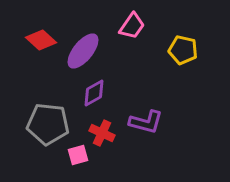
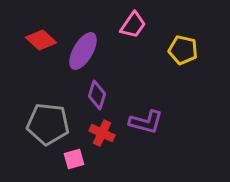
pink trapezoid: moved 1 px right, 1 px up
purple ellipse: rotated 9 degrees counterclockwise
purple diamond: moved 3 px right, 2 px down; rotated 44 degrees counterclockwise
pink square: moved 4 px left, 4 px down
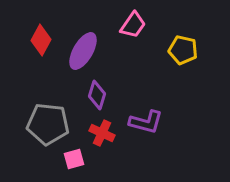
red diamond: rotated 76 degrees clockwise
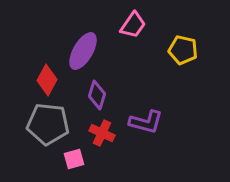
red diamond: moved 6 px right, 40 px down
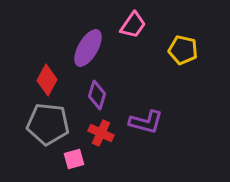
purple ellipse: moved 5 px right, 3 px up
red cross: moved 1 px left
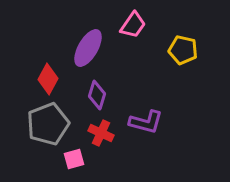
red diamond: moved 1 px right, 1 px up
gray pentagon: rotated 27 degrees counterclockwise
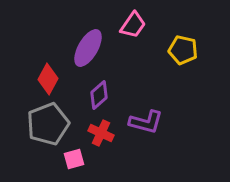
purple diamond: moved 2 px right; rotated 32 degrees clockwise
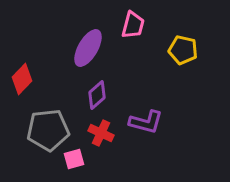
pink trapezoid: rotated 20 degrees counterclockwise
red diamond: moved 26 px left; rotated 16 degrees clockwise
purple diamond: moved 2 px left
gray pentagon: moved 6 px down; rotated 15 degrees clockwise
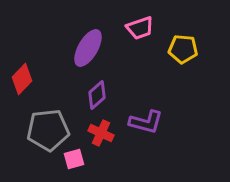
pink trapezoid: moved 7 px right, 3 px down; rotated 56 degrees clockwise
yellow pentagon: moved 1 px up; rotated 8 degrees counterclockwise
